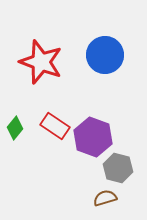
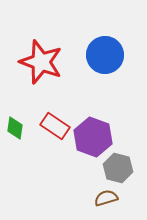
green diamond: rotated 30 degrees counterclockwise
brown semicircle: moved 1 px right
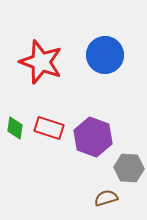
red rectangle: moved 6 px left, 2 px down; rotated 16 degrees counterclockwise
gray hexagon: moved 11 px right; rotated 12 degrees counterclockwise
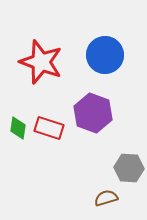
green diamond: moved 3 px right
purple hexagon: moved 24 px up
